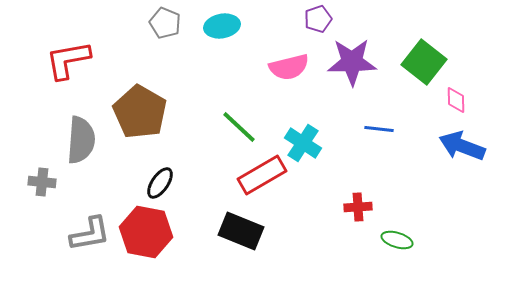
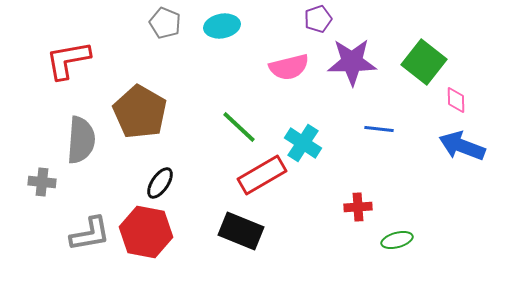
green ellipse: rotated 32 degrees counterclockwise
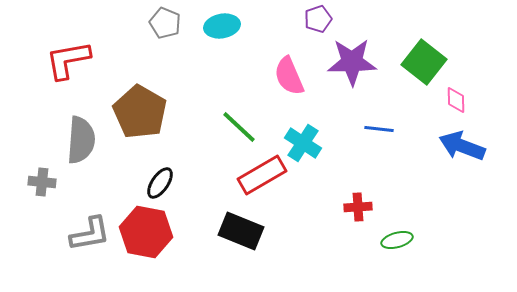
pink semicircle: moved 9 px down; rotated 81 degrees clockwise
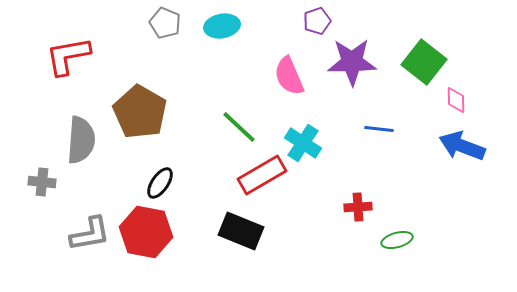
purple pentagon: moved 1 px left, 2 px down
red L-shape: moved 4 px up
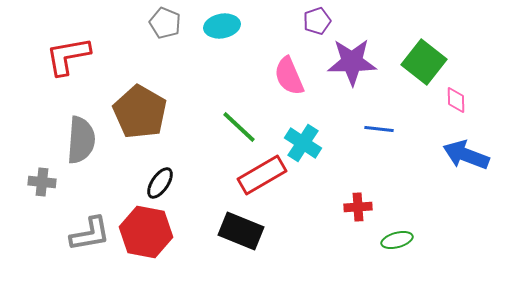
blue arrow: moved 4 px right, 9 px down
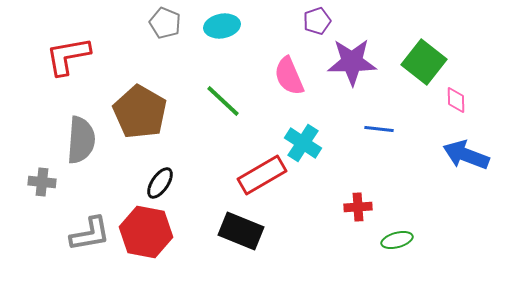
green line: moved 16 px left, 26 px up
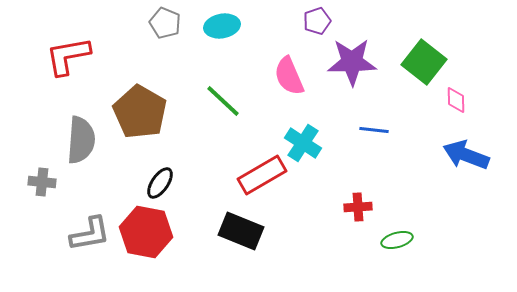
blue line: moved 5 px left, 1 px down
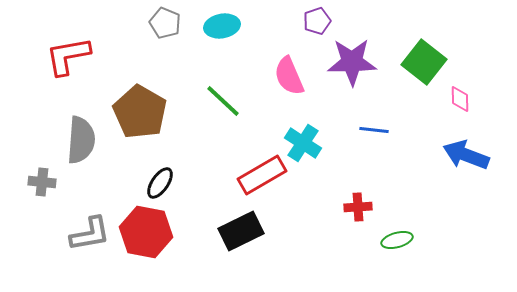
pink diamond: moved 4 px right, 1 px up
black rectangle: rotated 48 degrees counterclockwise
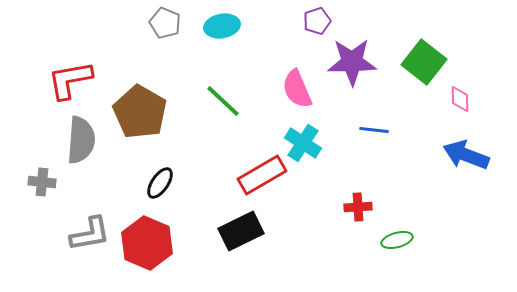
red L-shape: moved 2 px right, 24 px down
pink semicircle: moved 8 px right, 13 px down
red hexagon: moved 1 px right, 11 px down; rotated 12 degrees clockwise
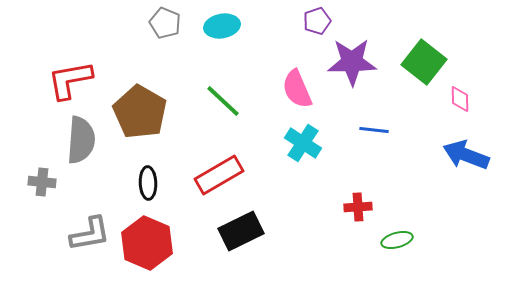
red rectangle: moved 43 px left
black ellipse: moved 12 px left; rotated 36 degrees counterclockwise
